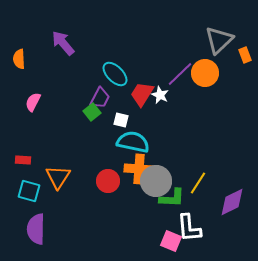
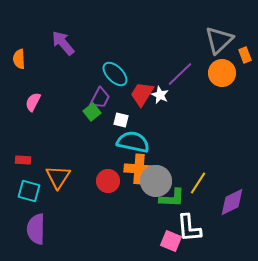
orange circle: moved 17 px right
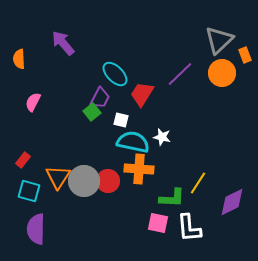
white star: moved 2 px right, 42 px down; rotated 12 degrees counterclockwise
red rectangle: rotated 56 degrees counterclockwise
gray circle: moved 72 px left
pink square: moved 13 px left, 18 px up; rotated 10 degrees counterclockwise
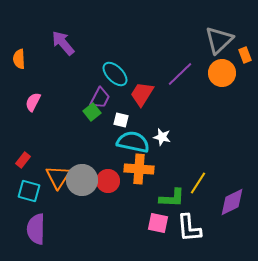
gray circle: moved 2 px left, 1 px up
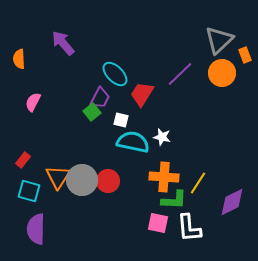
orange cross: moved 25 px right, 8 px down
green L-shape: moved 2 px right, 2 px down
